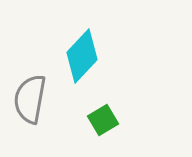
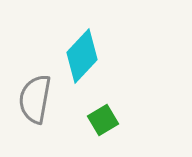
gray semicircle: moved 5 px right
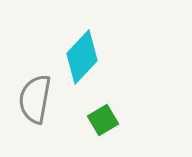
cyan diamond: moved 1 px down
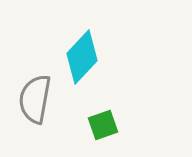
green square: moved 5 px down; rotated 12 degrees clockwise
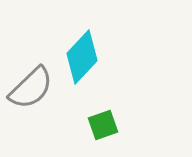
gray semicircle: moved 4 px left, 11 px up; rotated 144 degrees counterclockwise
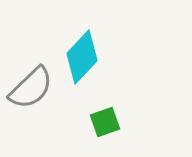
green square: moved 2 px right, 3 px up
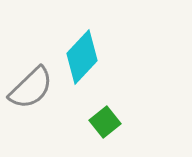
green square: rotated 20 degrees counterclockwise
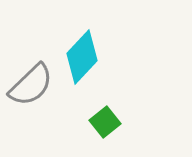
gray semicircle: moved 3 px up
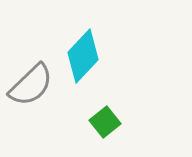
cyan diamond: moved 1 px right, 1 px up
